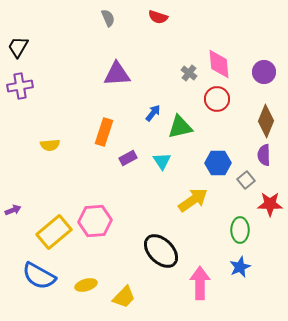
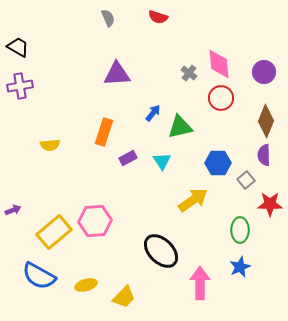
black trapezoid: rotated 90 degrees clockwise
red circle: moved 4 px right, 1 px up
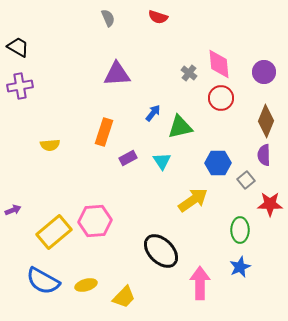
blue semicircle: moved 4 px right, 5 px down
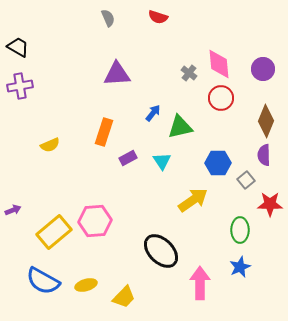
purple circle: moved 1 px left, 3 px up
yellow semicircle: rotated 18 degrees counterclockwise
